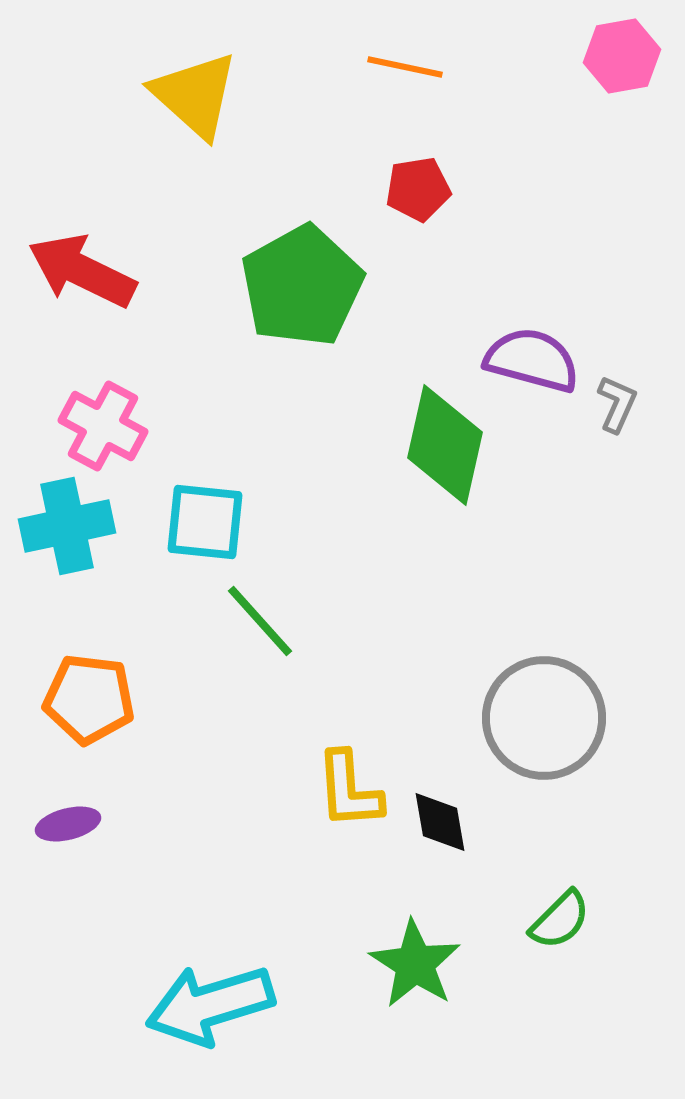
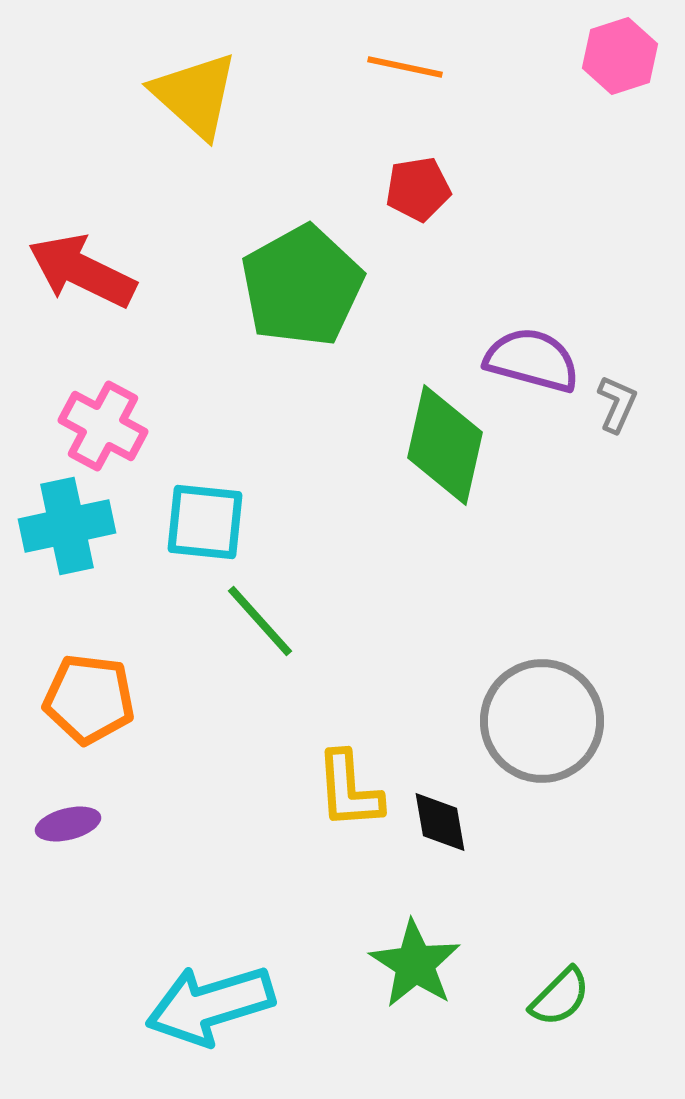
pink hexagon: moved 2 px left; rotated 8 degrees counterclockwise
gray circle: moved 2 px left, 3 px down
green semicircle: moved 77 px down
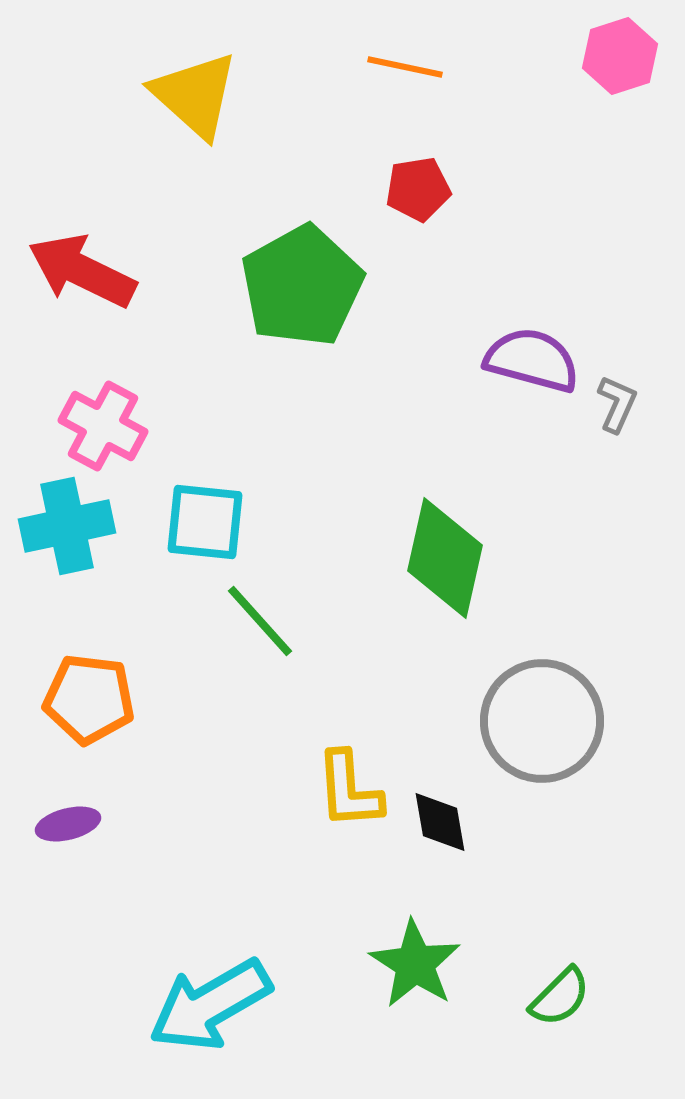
green diamond: moved 113 px down
cyan arrow: rotated 13 degrees counterclockwise
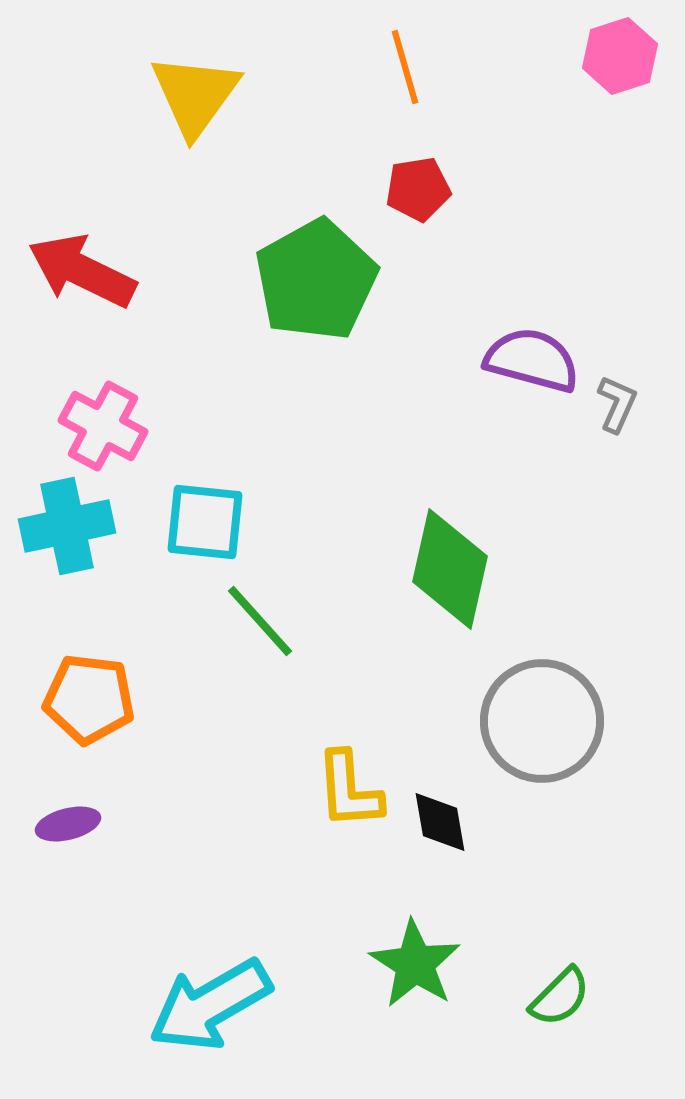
orange line: rotated 62 degrees clockwise
yellow triangle: rotated 24 degrees clockwise
green pentagon: moved 14 px right, 6 px up
green diamond: moved 5 px right, 11 px down
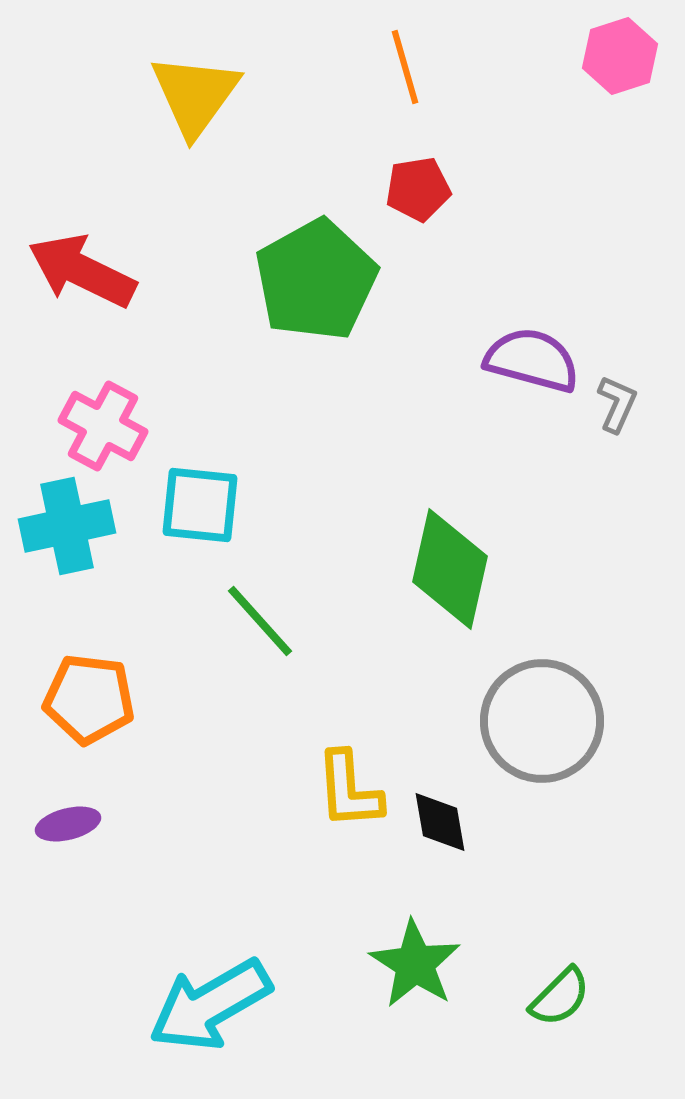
cyan square: moved 5 px left, 17 px up
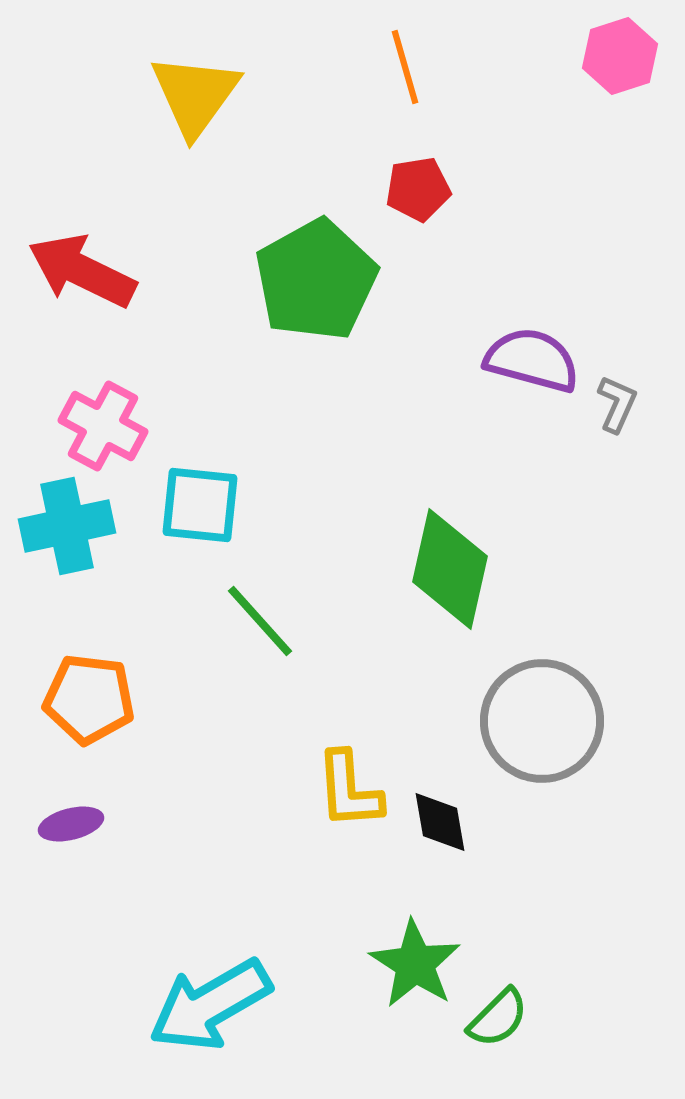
purple ellipse: moved 3 px right
green semicircle: moved 62 px left, 21 px down
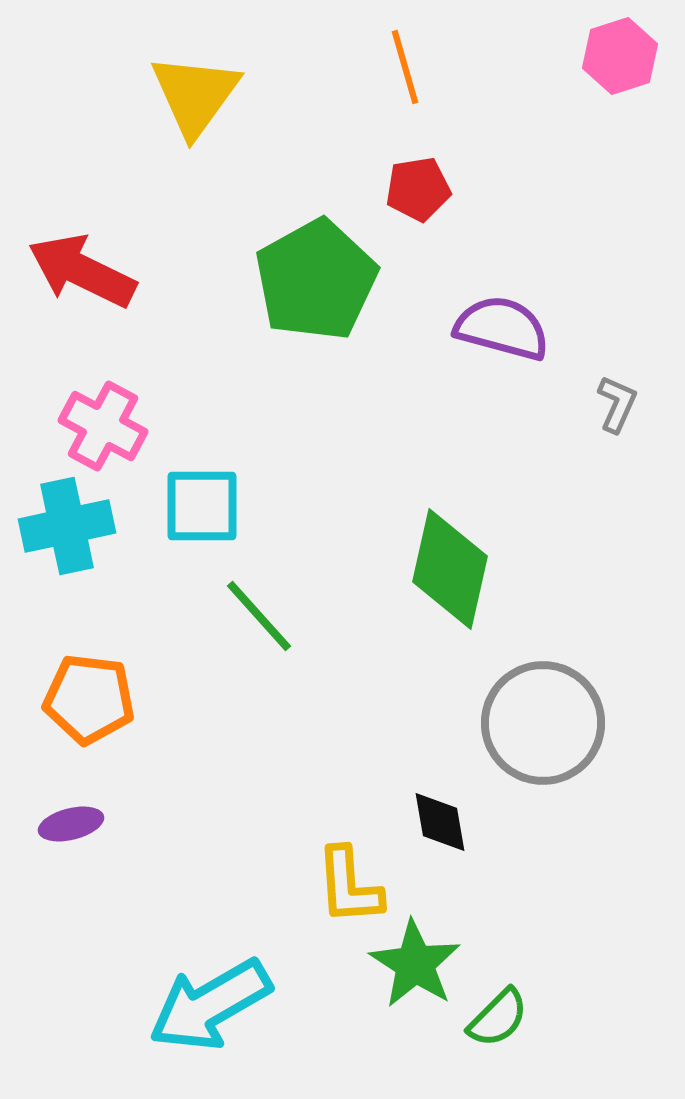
purple semicircle: moved 30 px left, 32 px up
cyan square: moved 2 px right, 1 px down; rotated 6 degrees counterclockwise
green line: moved 1 px left, 5 px up
gray circle: moved 1 px right, 2 px down
yellow L-shape: moved 96 px down
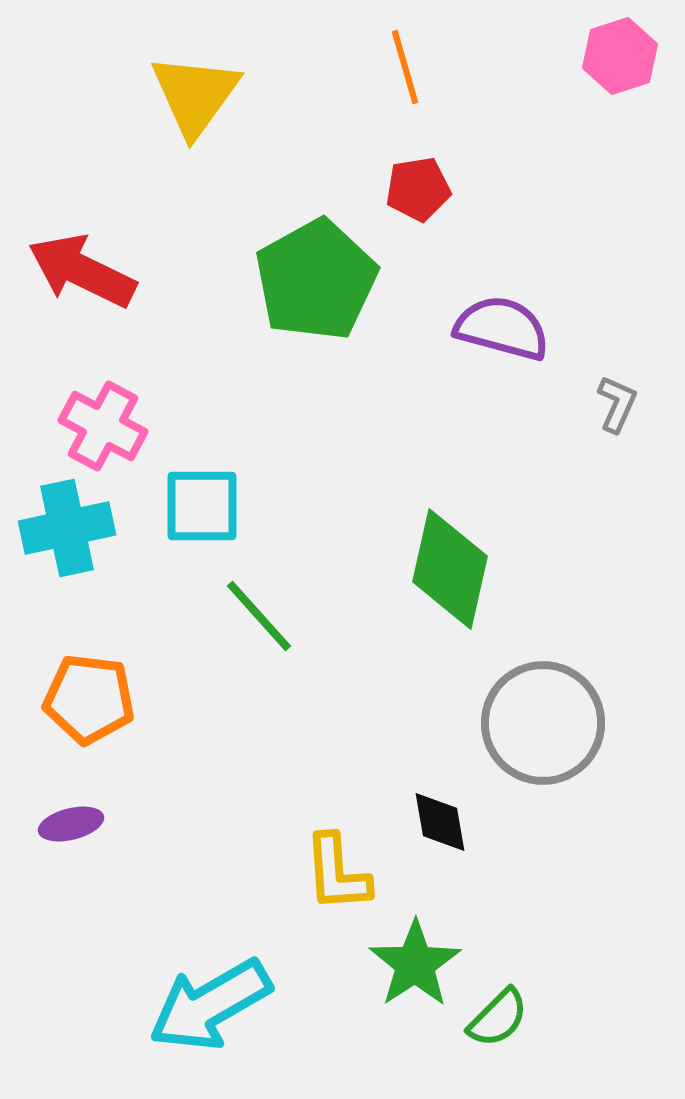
cyan cross: moved 2 px down
yellow L-shape: moved 12 px left, 13 px up
green star: rotated 6 degrees clockwise
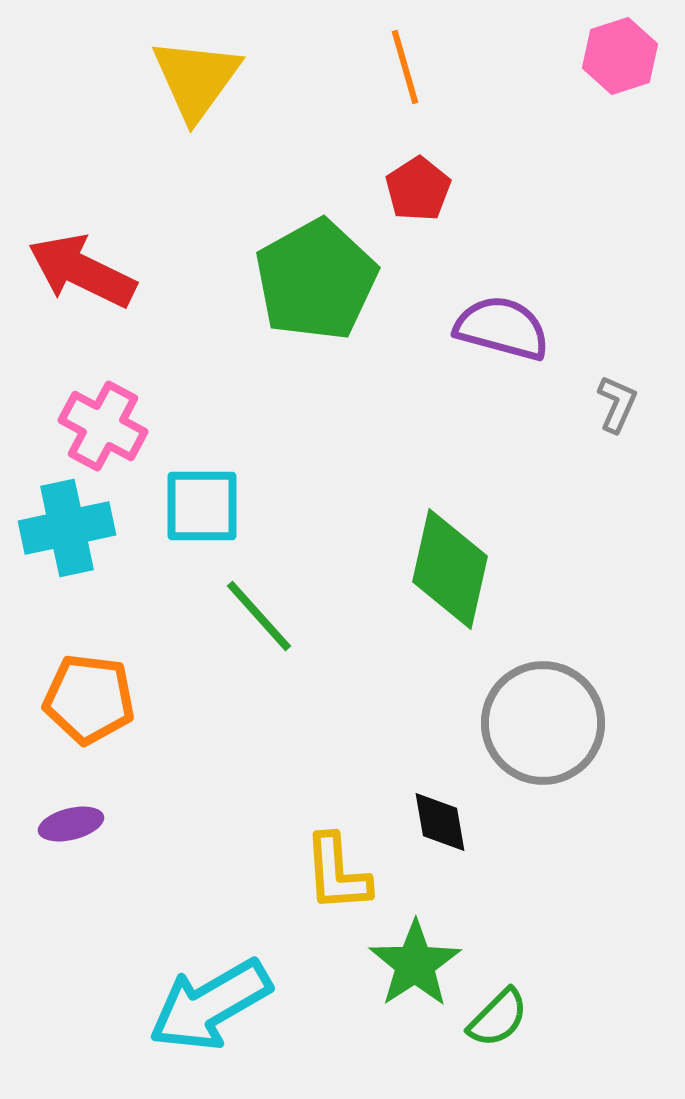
yellow triangle: moved 1 px right, 16 px up
red pentagon: rotated 24 degrees counterclockwise
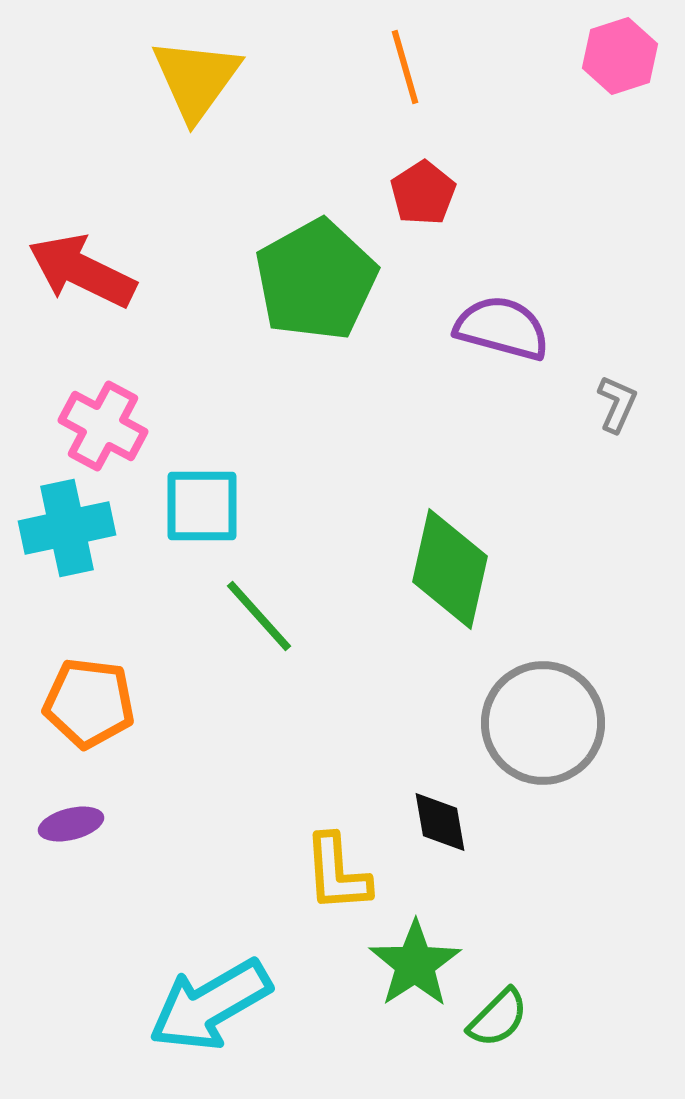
red pentagon: moved 5 px right, 4 px down
orange pentagon: moved 4 px down
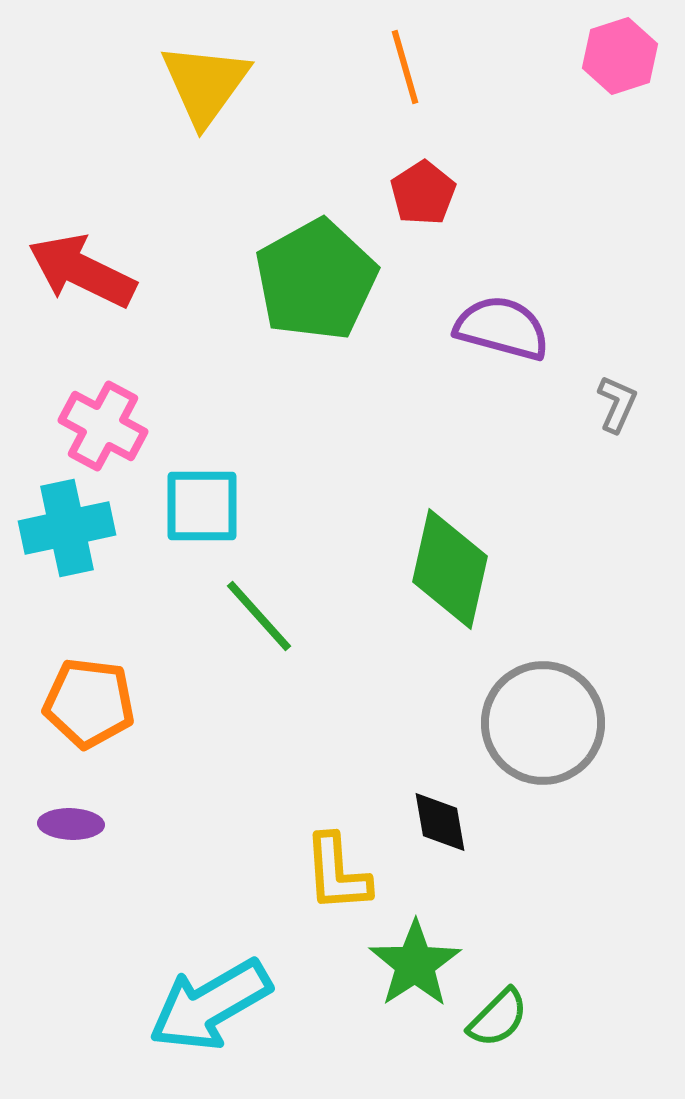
yellow triangle: moved 9 px right, 5 px down
purple ellipse: rotated 16 degrees clockwise
